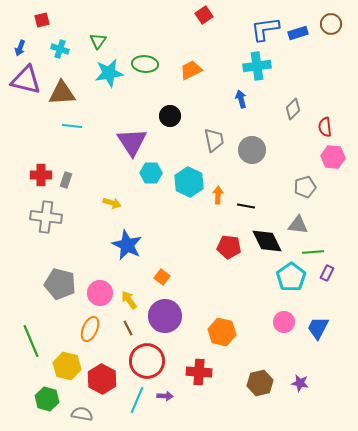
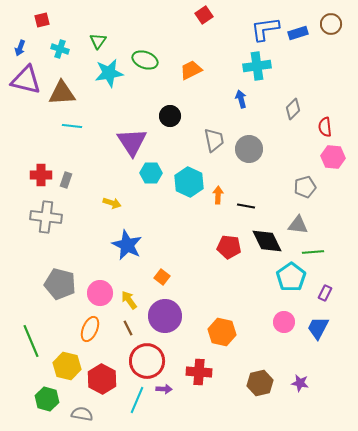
green ellipse at (145, 64): moved 4 px up; rotated 15 degrees clockwise
gray circle at (252, 150): moved 3 px left, 1 px up
purple rectangle at (327, 273): moved 2 px left, 20 px down
purple arrow at (165, 396): moved 1 px left, 7 px up
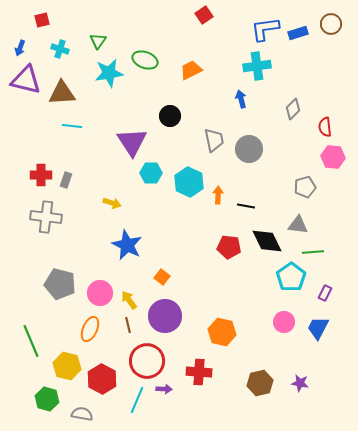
brown line at (128, 328): moved 3 px up; rotated 14 degrees clockwise
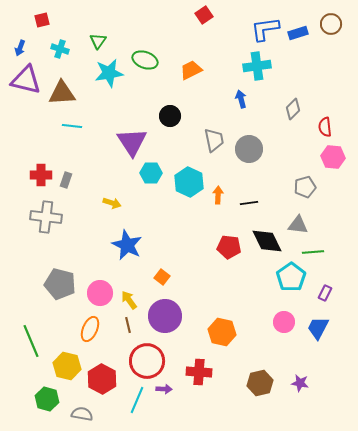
black line at (246, 206): moved 3 px right, 3 px up; rotated 18 degrees counterclockwise
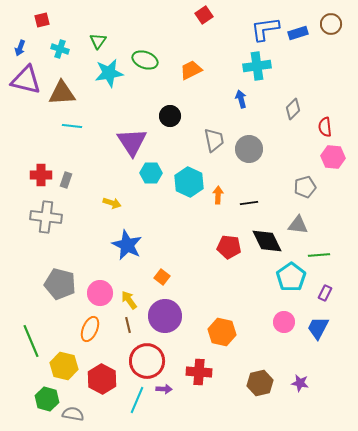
green line at (313, 252): moved 6 px right, 3 px down
yellow hexagon at (67, 366): moved 3 px left
gray semicircle at (82, 414): moved 9 px left
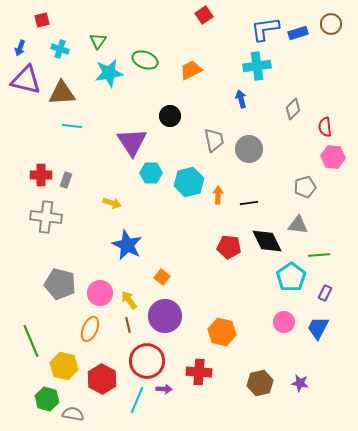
cyan hexagon at (189, 182): rotated 20 degrees clockwise
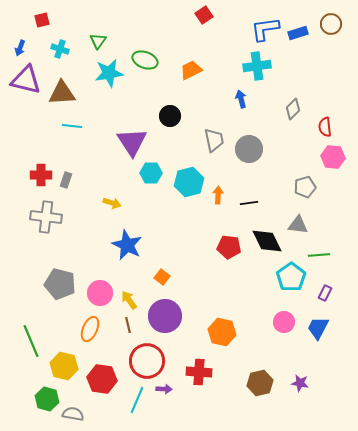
red hexagon at (102, 379): rotated 20 degrees counterclockwise
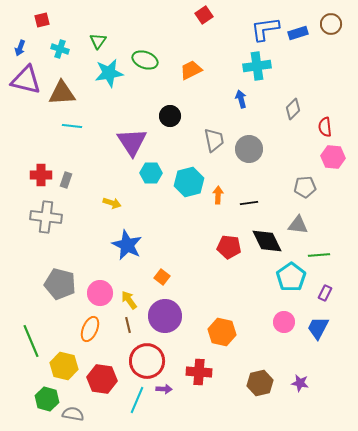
gray pentagon at (305, 187): rotated 10 degrees clockwise
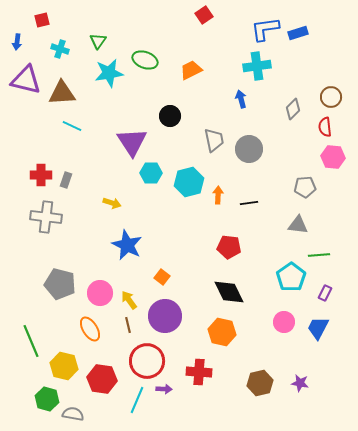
brown circle at (331, 24): moved 73 px down
blue arrow at (20, 48): moved 3 px left, 6 px up; rotated 14 degrees counterclockwise
cyan line at (72, 126): rotated 18 degrees clockwise
black diamond at (267, 241): moved 38 px left, 51 px down
orange ellipse at (90, 329): rotated 55 degrees counterclockwise
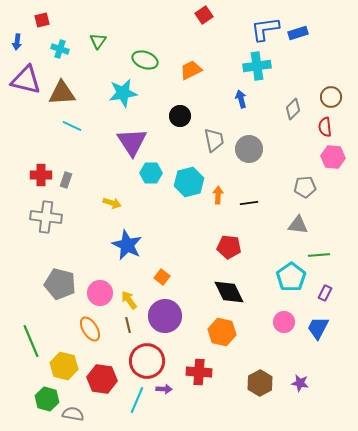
cyan star at (109, 73): moved 14 px right, 20 px down
black circle at (170, 116): moved 10 px right
brown hexagon at (260, 383): rotated 15 degrees counterclockwise
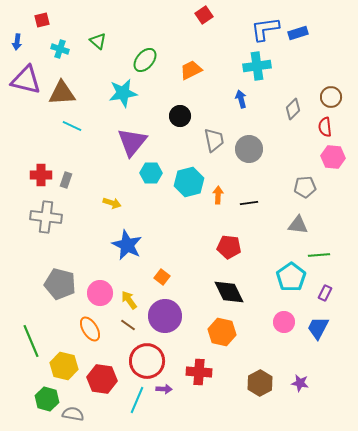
green triangle at (98, 41): rotated 24 degrees counterclockwise
green ellipse at (145, 60): rotated 70 degrees counterclockwise
purple triangle at (132, 142): rotated 12 degrees clockwise
brown line at (128, 325): rotated 42 degrees counterclockwise
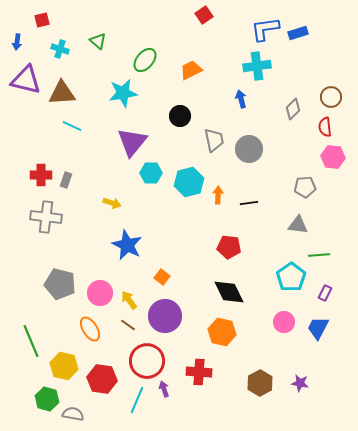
purple arrow at (164, 389): rotated 112 degrees counterclockwise
